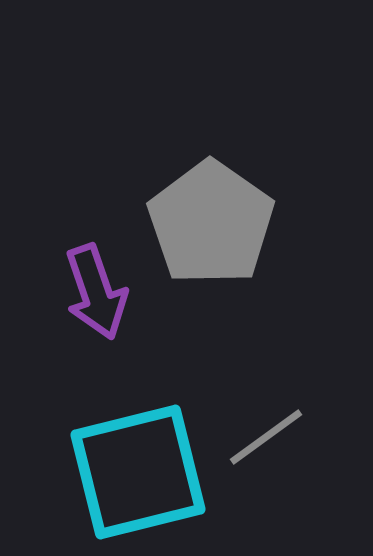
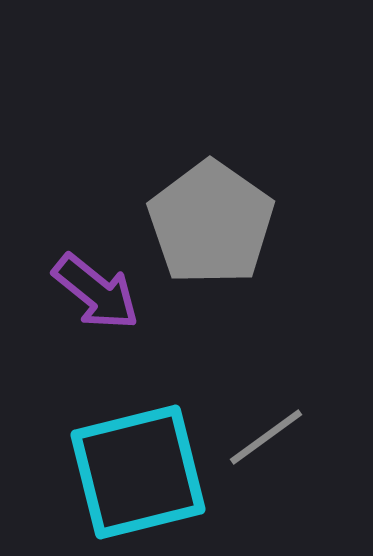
purple arrow: rotated 32 degrees counterclockwise
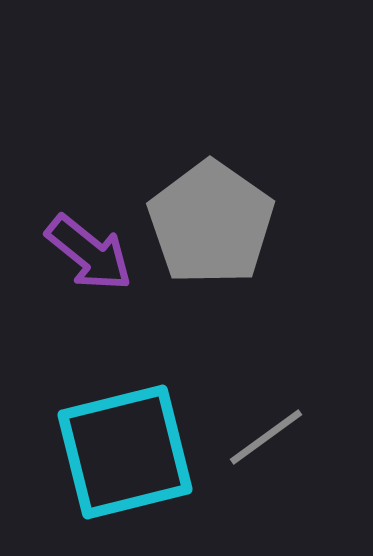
purple arrow: moved 7 px left, 39 px up
cyan square: moved 13 px left, 20 px up
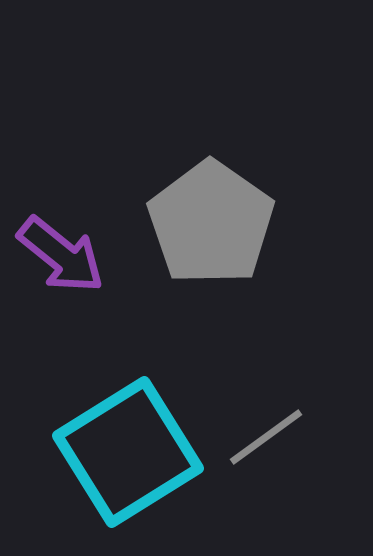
purple arrow: moved 28 px left, 2 px down
cyan square: moved 3 px right; rotated 18 degrees counterclockwise
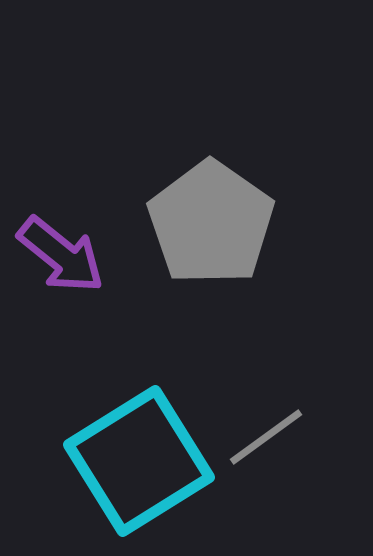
cyan square: moved 11 px right, 9 px down
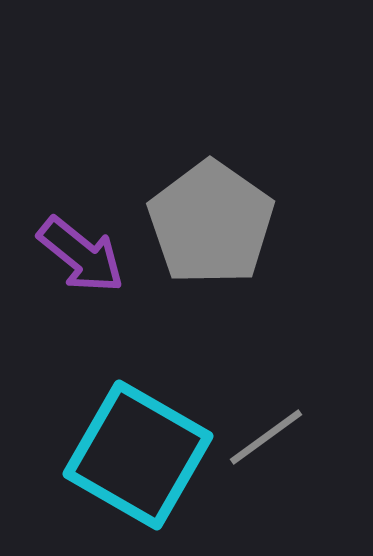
purple arrow: moved 20 px right
cyan square: moved 1 px left, 6 px up; rotated 28 degrees counterclockwise
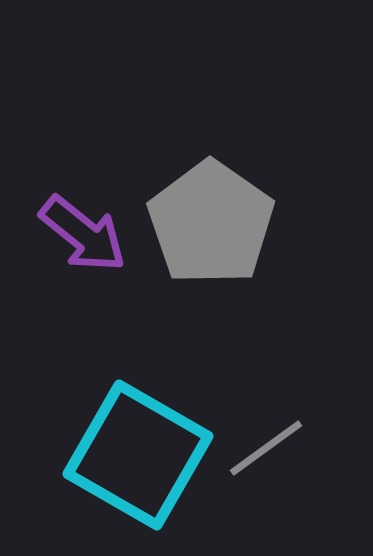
purple arrow: moved 2 px right, 21 px up
gray line: moved 11 px down
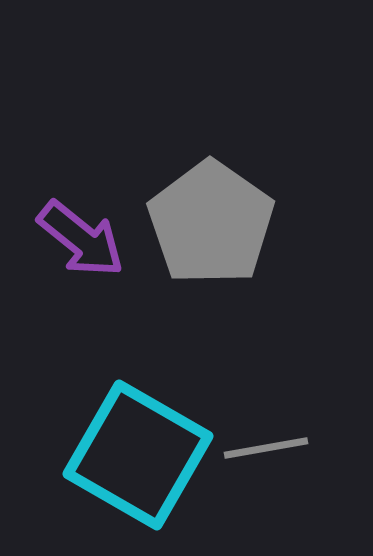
purple arrow: moved 2 px left, 5 px down
gray line: rotated 26 degrees clockwise
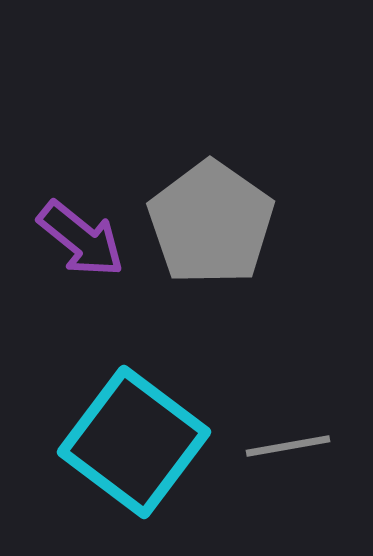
gray line: moved 22 px right, 2 px up
cyan square: moved 4 px left, 13 px up; rotated 7 degrees clockwise
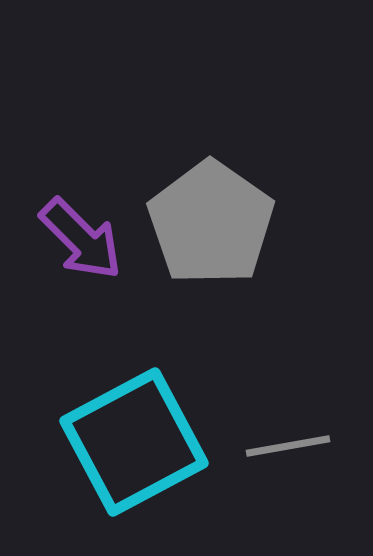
purple arrow: rotated 6 degrees clockwise
cyan square: rotated 25 degrees clockwise
